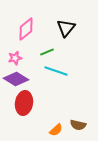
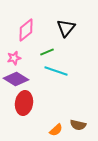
pink diamond: moved 1 px down
pink star: moved 1 px left
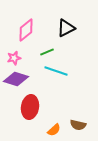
black triangle: rotated 24 degrees clockwise
purple diamond: rotated 15 degrees counterclockwise
red ellipse: moved 6 px right, 4 px down
orange semicircle: moved 2 px left
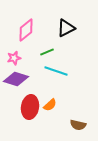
orange semicircle: moved 4 px left, 25 px up
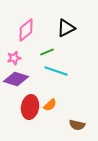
brown semicircle: moved 1 px left
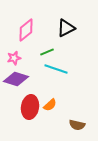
cyan line: moved 2 px up
